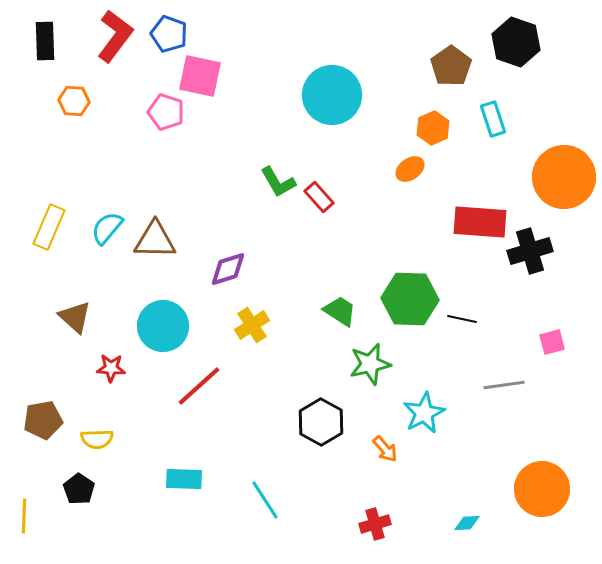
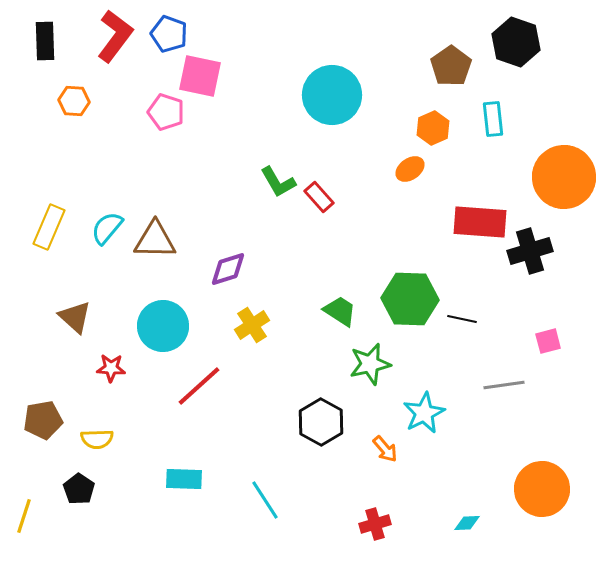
cyan rectangle at (493, 119): rotated 12 degrees clockwise
pink square at (552, 342): moved 4 px left, 1 px up
yellow line at (24, 516): rotated 16 degrees clockwise
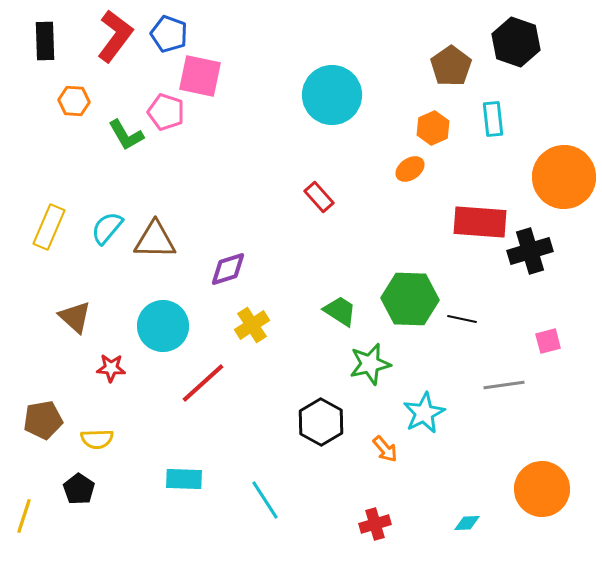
green L-shape at (278, 182): moved 152 px left, 47 px up
red line at (199, 386): moved 4 px right, 3 px up
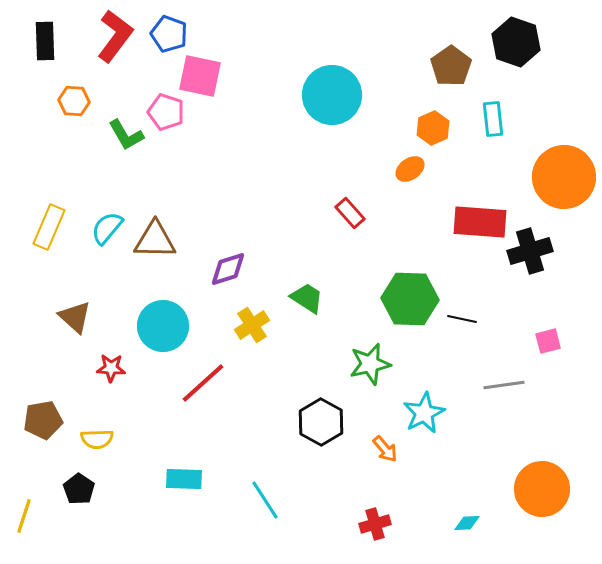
red rectangle at (319, 197): moved 31 px right, 16 px down
green trapezoid at (340, 311): moved 33 px left, 13 px up
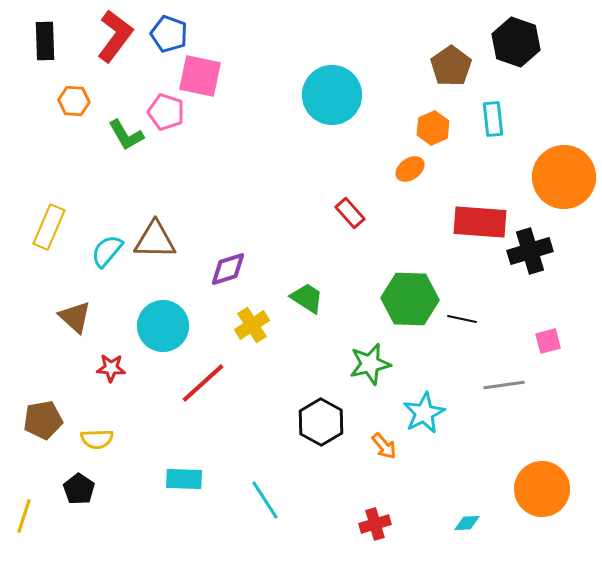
cyan semicircle at (107, 228): moved 23 px down
orange arrow at (385, 449): moved 1 px left, 3 px up
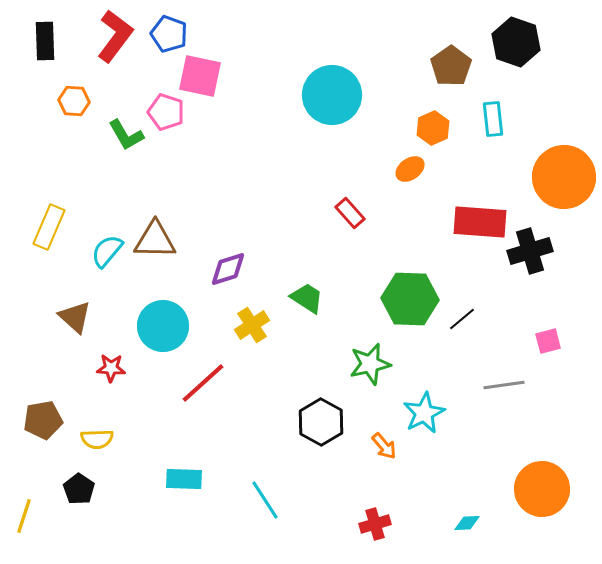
black line at (462, 319): rotated 52 degrees counterclockwise
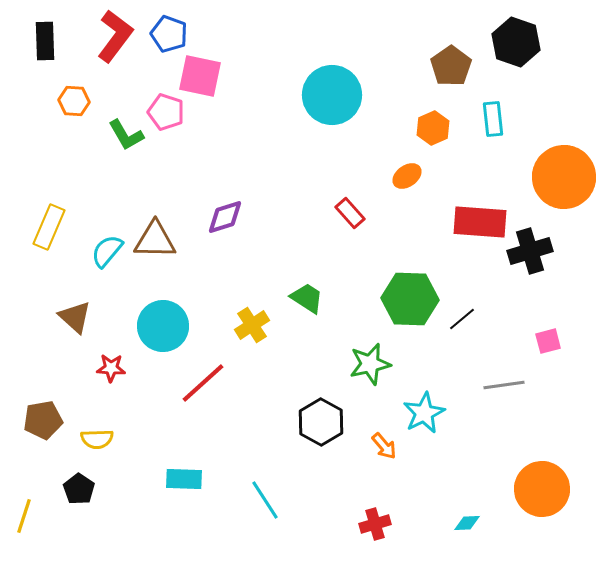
orange ellipse at (410, 169): moved 3 px left, 7 px down
purple diamond at (228, 269): moved 3 px left, 52 px up
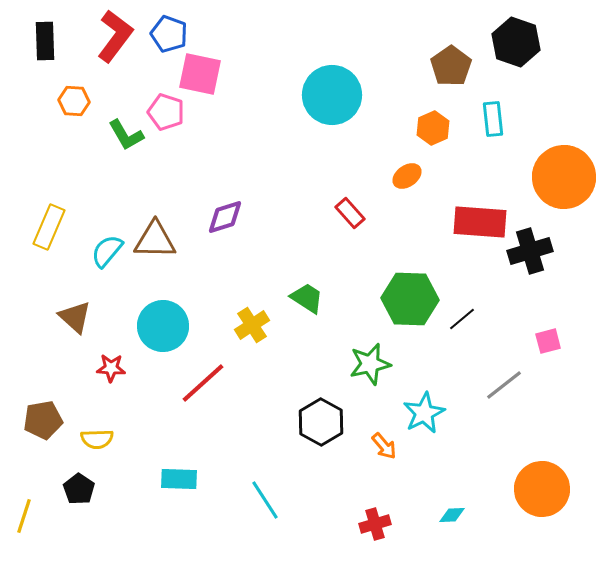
pink square at (200, 76): moved 2 px up
gray line at (504, 385): rotated 30 degrees counterclockwise
cyan rectangle at (184, 479): moved 5 px left
cyan diamond at (467, 523): moved 15 px left, 8 px up
